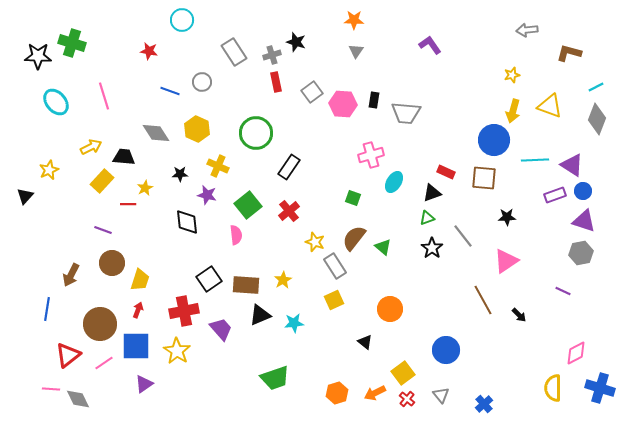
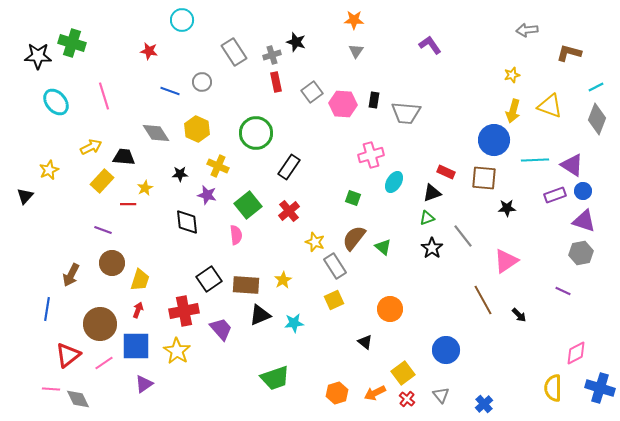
black star at (507, 217): moved 9 px up
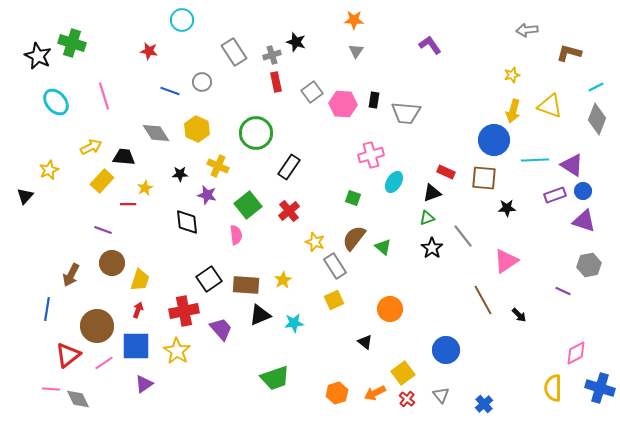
black star at (38, 56): rotated 24 degrees clockwise
gray hexagon at (581, 253): moved 8 px right, 12 px down
brown circle at (100, 324): moved 3 px left, 2 px down
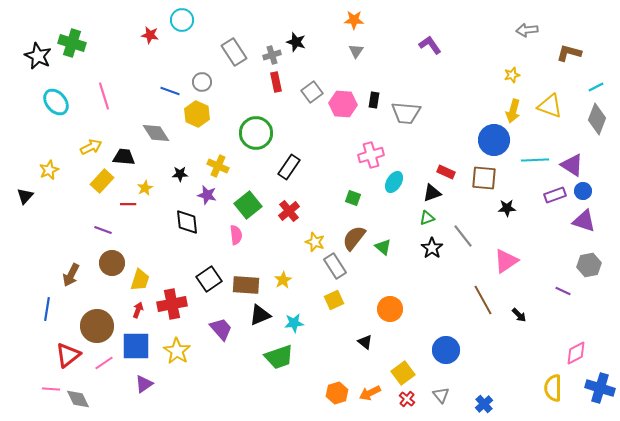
red star at (149, 51): moved 1 px right, 16 px up
yellow hexagon at (197, 129): moved 15 px up
red cross at (184, 311): moved 12 px left, 7 px up
green trapezoid at (275, 378): moved 4 px right, 21 px up
orange arrow at (375, 393): moved 5 px left
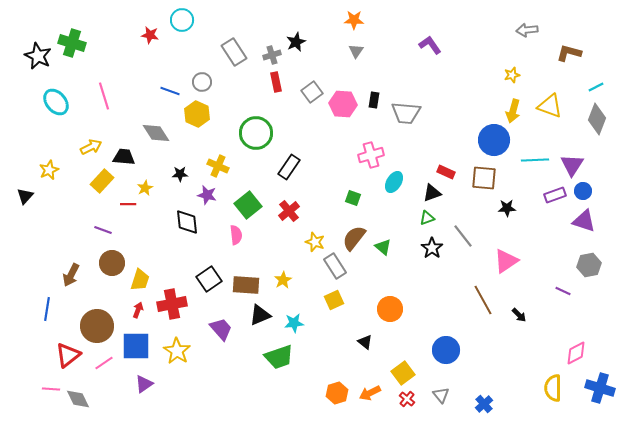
black star at (296, 42): rotated 30 degrees clockwise
purple triangle at (572, 165): rotated 30 degrees clockwise
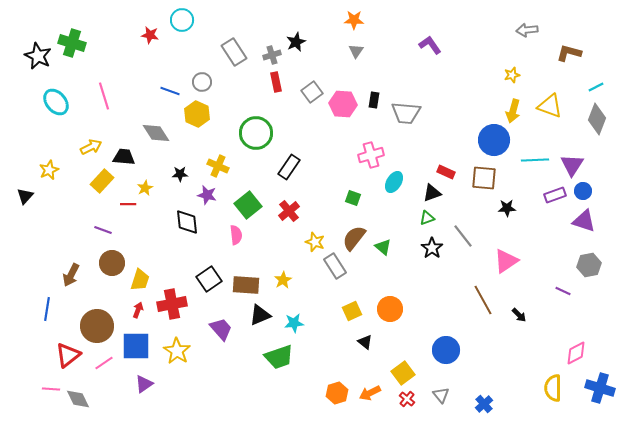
yellow square at (334, 300): moved 18 px right, 11 px down
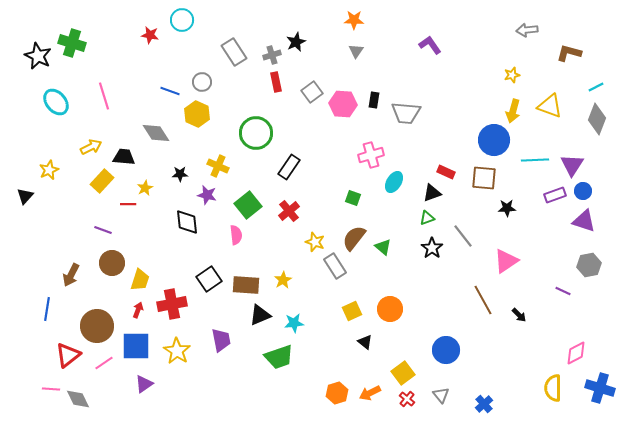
purple trapezoid at (221, 329): moved 11 px down; rotated 30 degrees clockwise
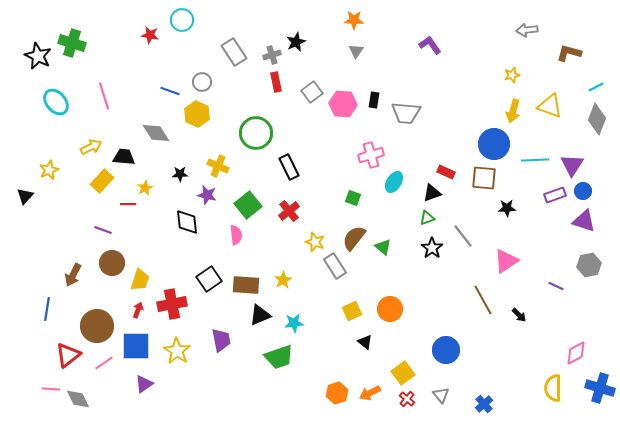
blue circle at (494, 140): moved 4 px down
black rectangle at (289, 167): rotated 60 degrees counterclockwise
brown arrow at (71, 275): moved 2 px right
purple line at (563, 291): moved 7 px left, 5 px up
